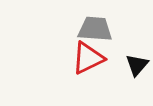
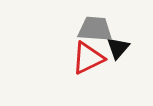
black triangle: moved 19 px left, 17 px up
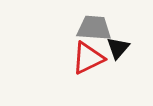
gray trapezoid: moved 1 px left, 1 px up
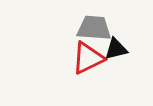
black triangle: moved 2 px left, 1 px down; rotated 35 degrees clockwise
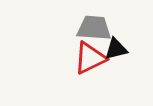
red triangle: moved 2 px right
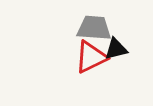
red triangle: moved 1 px right, 1 px up
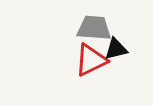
red triangle: moved 3 px down
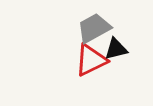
gray trapezoid: rotated 33 degrees counterclockwise
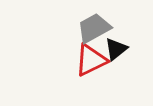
black triangle: rotated 25 degrees counterclockwise
